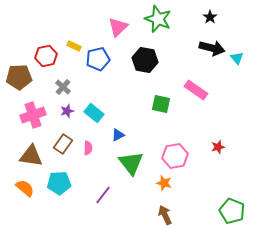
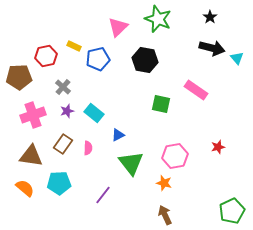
green pentagon: rotated 25 degrees clockwise
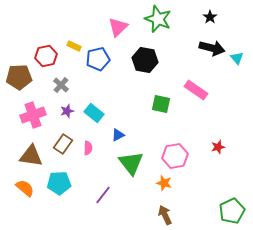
gray cross: moved 2 px left, 2 px up
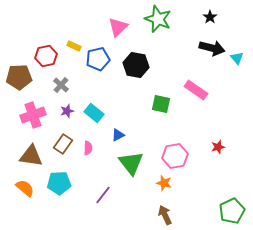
black hexagon: moved 9 px left, 5 px down
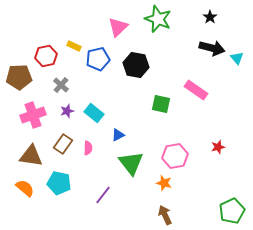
cyan pentagon: rotated 15 degrees clockwise
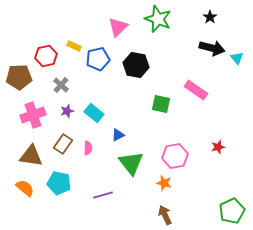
purple line: rotated 36 degrees clockwise
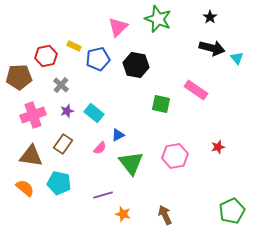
pink semicircle: moved 12 px right; rotated 40 degrees clockwise
orange star: moved 41 px left, 31 px down
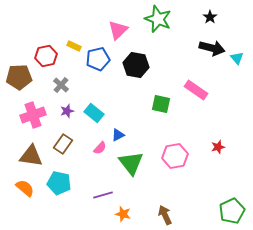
pink triangle: moved 3 px down
